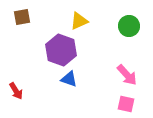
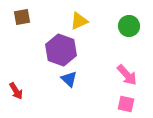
blue triangle: rotated 24 degrees clockwise
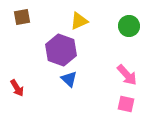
red arrow: moved 1 px right, 3 px up
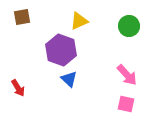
red arrow: moved 1 px right
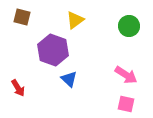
brown square: rotated 24 degrees clockwise
yellow triangle: moved 4 px left, 1 px up; rotated 12 degrees counterclockwise
purple hexagon: moved 8 px left
pink arrow: moved 1 px left; rotated 15 degrees counterclockwise
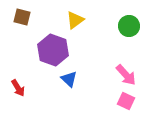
pink arrow: rotated 15 degrees clockwise
pink square: moved 3 px up; rotated 12 degrees clockwise
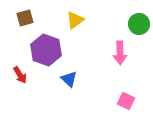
brown square: moved 3 px right, 1 px down; rotated 30 degrees counterclockwise
green circle: moved 10 px right, 2 px up
purple hexagon: moved 7 px left
pink arrow: moved 6 px left, 22 px up; rotated 40 degrees clockwise
red arrow: moved 2 px right, 13 px up
